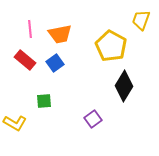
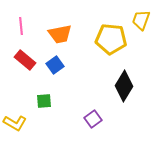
pink line: moved 9 px left, 3 px up
yellow pentagon: moved 7 px up; rotated 24 degrees counterclockwise
blue square: moved 2 px down
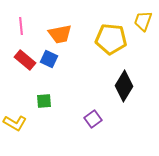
yellow trapezoid: moved 2 px right, 1 px down
blue square: moved 6 px left, 6 px up; rotated 30 degrees counterclockwise
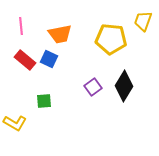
purple square: moved 32 px up
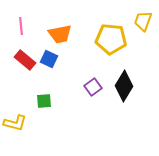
yellow L-shape: rotated 15 degrees counterclockwise
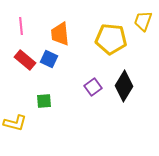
orange trapezoid: rotated 95 degrees clockwise
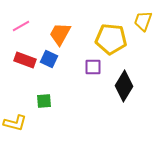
pink line: rotated 66 degrees clockwise
orange trapezoid: rotated 35 degrees clockwise
red rectangle: rotated 20 degrees counterclockwise
purple square: moved 20 px up; rotated 36 degrees clockwise
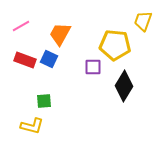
yellow pentagon: moved 4 px right, 6 px down
yellow L-shape: moved 17 px right, 3 px down
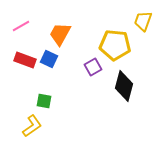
purple square: rotated 30 degrees counterclockwise
black diamond: rotated 16 degrees counterclockwise
green square: rotated 14 degrees clockwise
yellow L-shape: rotated 50 degrees counterclockwise
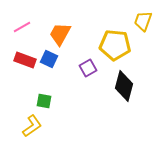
pink line: moved 1 px right, 1 px down
purple square: moved 5 px left, 1 px down
